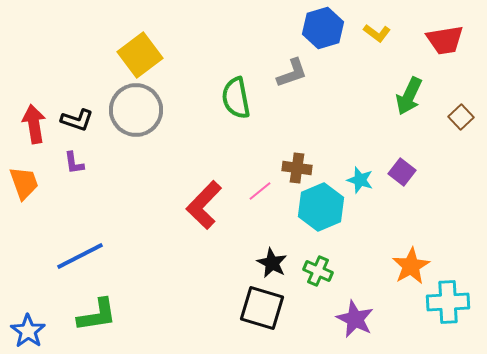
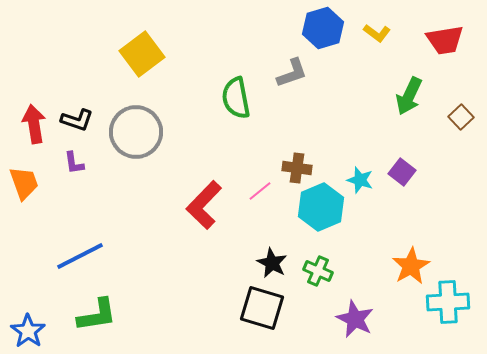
yellow square: moved 2 px right, 1 px up
gray circle: moved 22 px down
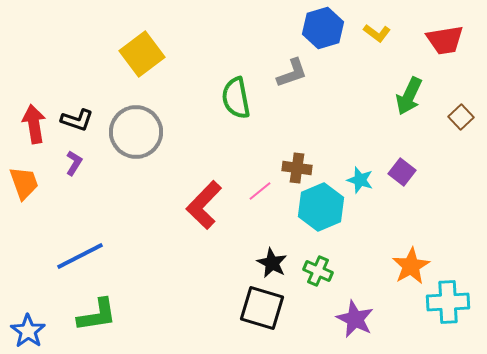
purple L-shape: rotated 140 degrees counterclockwise
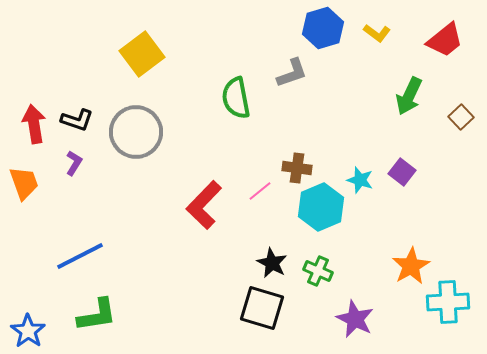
red trapezoid: rotated 30 degrees counterclockwise
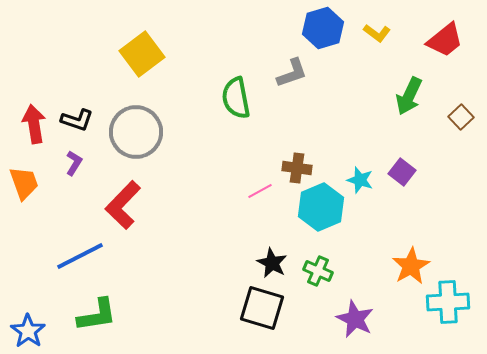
pink line: rotated 10 degrees clockwise
red L-shape: moved 81 px left
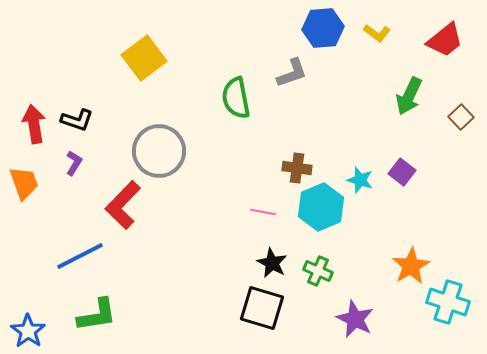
blue hexagon: rotated 12 degrees clockwise
yellow square: moved 2 px right, 4 px down
gray circle: moved 23 px right, 19 px down
pink line: moved 3 px right, 21 px down; rotated 40 degrees clockwise
cyan cross: rotated 21 degrees clockwise
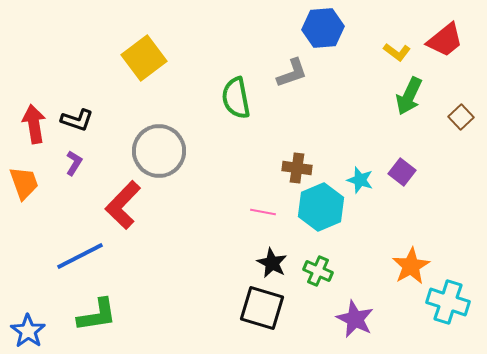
yellow L-shape: moved 20 px right, 19 px down
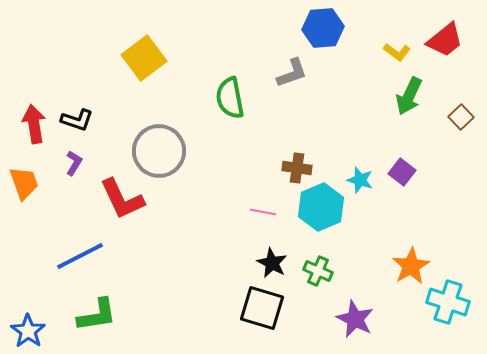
green semicircle: moved 6 px left
red L-shape: moved 1 px left, 6 px up; rotated 69 degrees counterclockwise
